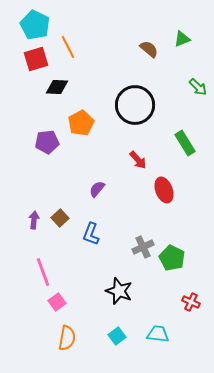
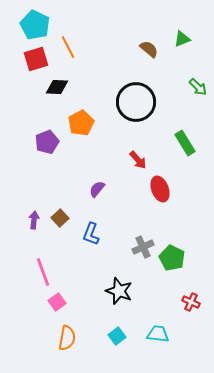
black circle: moved 1 px right, 3 px up
purple pentagon: rotated 15 degrees counterclockwise
red ellipse: moved 4 px left, 1 px up
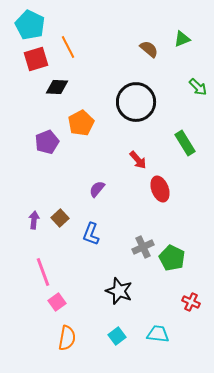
cyan pentagon: moved 5 px left
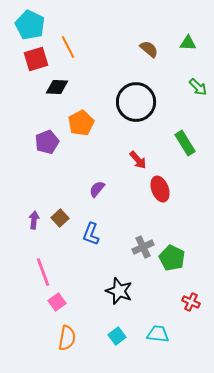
green triangle: moved 6 px right, 4 px down; rotated 24 degrees clockwise
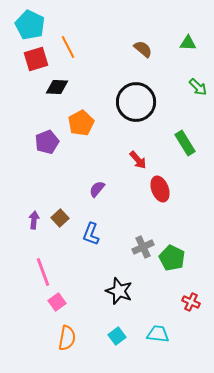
brown semicircle: moved 6 px left
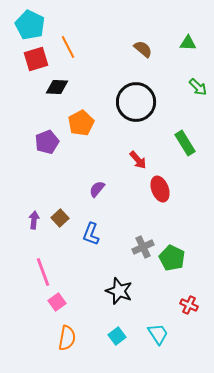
red cross: moved 2 px left, 3 px down
cyan trapezoid: rotated 50 degrees clockwise
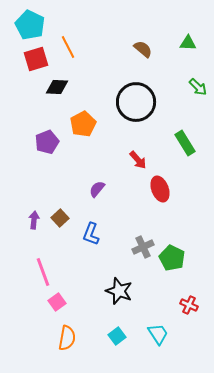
orange pentagon: moved 2 px right, 1 px down
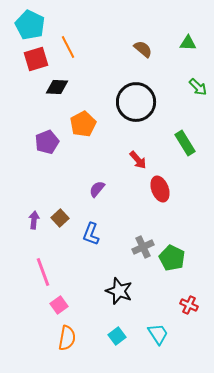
pink square: moved 2 px right, 3 px down
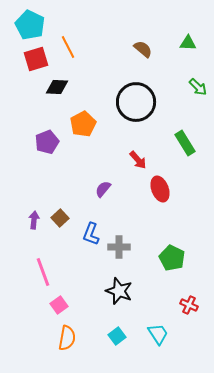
purple semicircle: moved 6 px right
gray cross: moved 24 px left; rotated 25 degrees clockwise
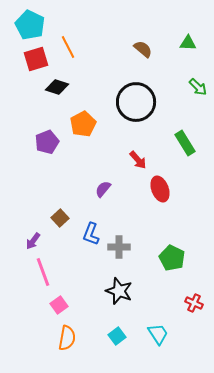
black diamond: rotated 15 degrees clockwise
purple arrow: moved 1 px left, 21 px down; rotated 150 degrees counterclockwise
red cross: moved 5 px right, 2 px up
